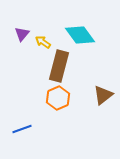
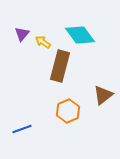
brown rectangle: moved 1 px right
orange hexagon: moved 10 px right, 13 px down
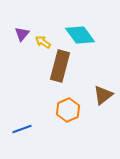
orange hexagon: moved 1 px up
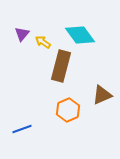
brown rectangle: moved 1 px right
brown triangle: moved 1 px left; rotated 15 degrees clockwise
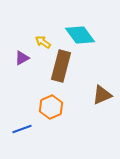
purple triangle: moved 24 px down; rotated 21 degrees clockwise
orange hexagon: moved 17 px left, 3 px up
